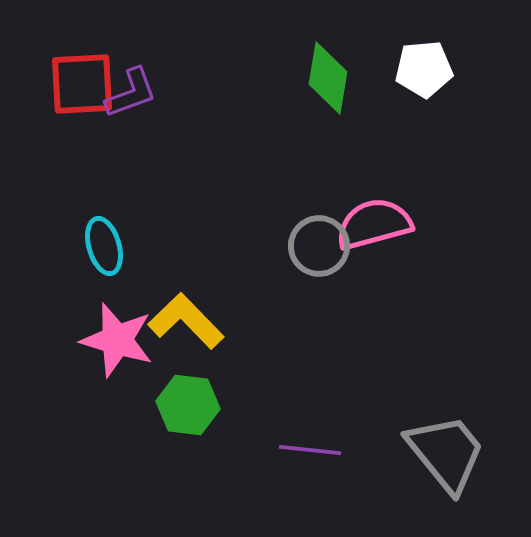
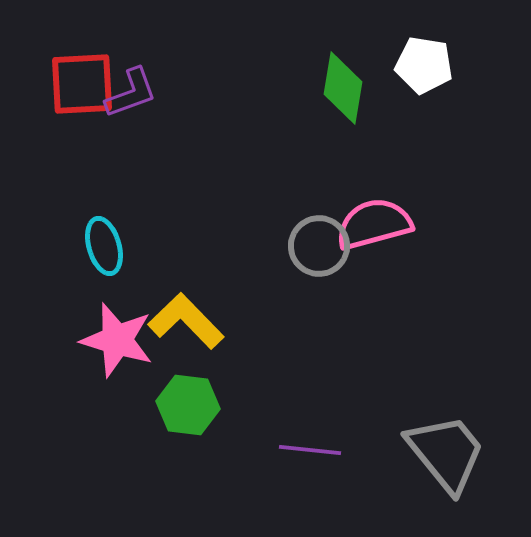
white pentagon: moved 4 px up; rotated 14 degrees clockwise
green diamond: moved 15 px right, 10 px down
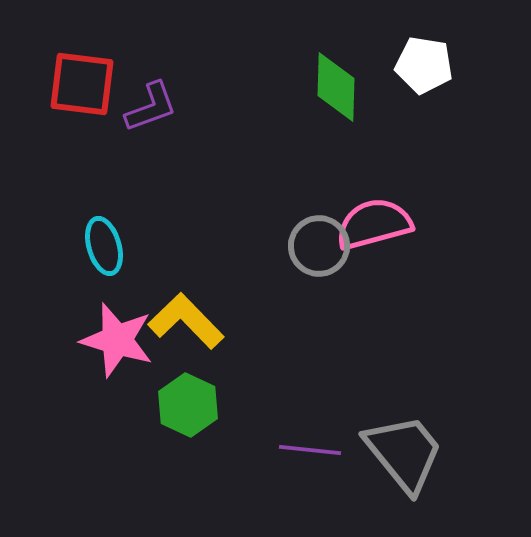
red square: rotated 10 degrees clockwise
green diamond: moved 7 px left, 1 px up; rotated 8 degrees counterclockwise
purple L-shape: moved 20 px right, 14 px down
green hexagon: rotated 18 degrees clockwise
gray trapezoid: moved 42 px left
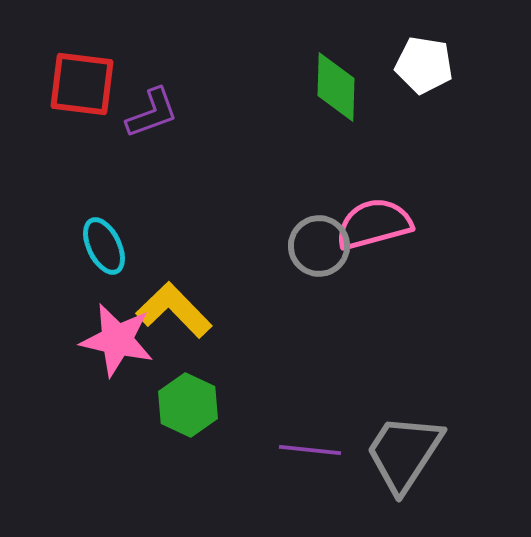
purple L-shape: moved 1 px right, 6 px down
cyan ellipse: rotated 10 degrees counterclockwise
yellow L-shape: moved 12 px left, 11 px up
pink star: rotated 4 degrees counterclockwise
gray trapezoid: rotated 108 degrees counterclockwise
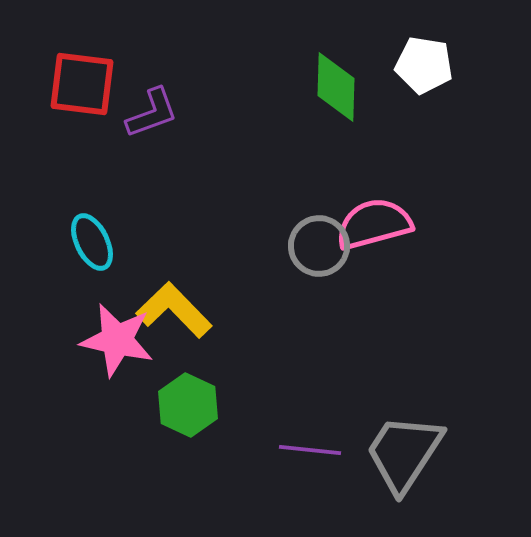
cyan ellipse: moved 12 px left, 4 px up
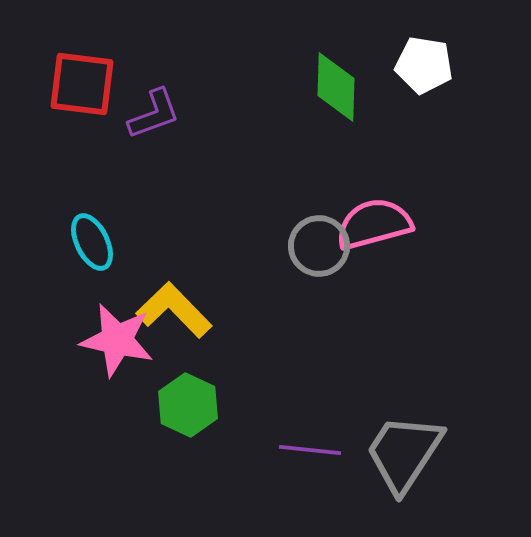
purple L-shape: moved 2 px right, 1 px down
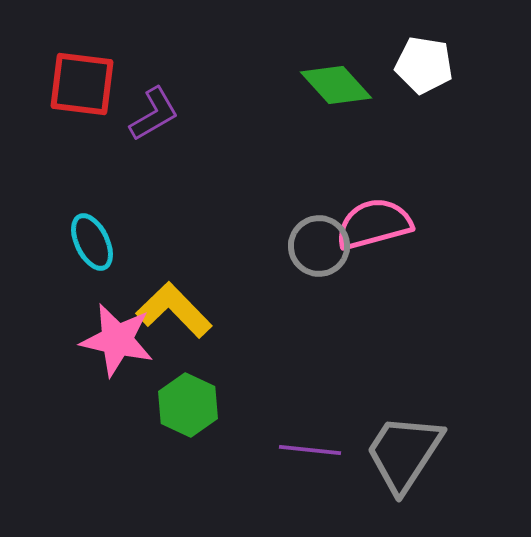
green diamond: moved 2 px up; rotated 44 degrees counterclockwise
purple L-shape: rotated 10 degrees counterclockwise
